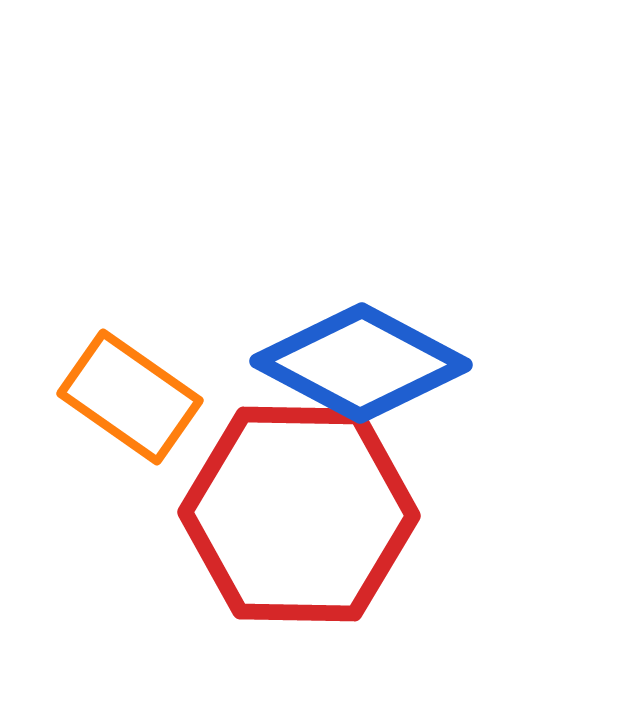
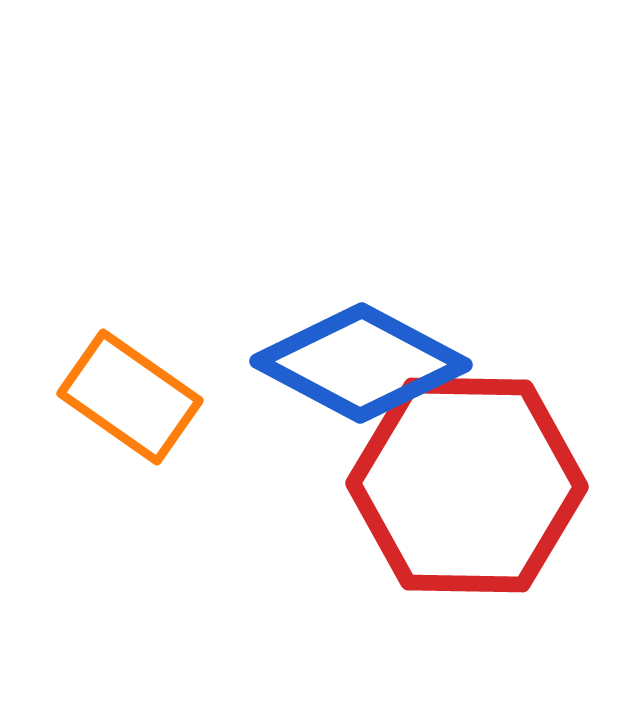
red hexagon: moved 168 px right, 29 px up
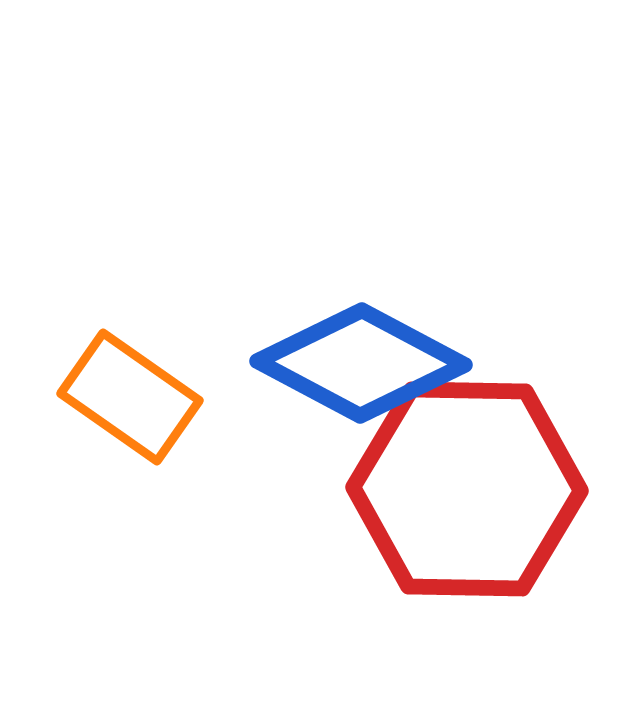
red hexagon: moved 4 px down
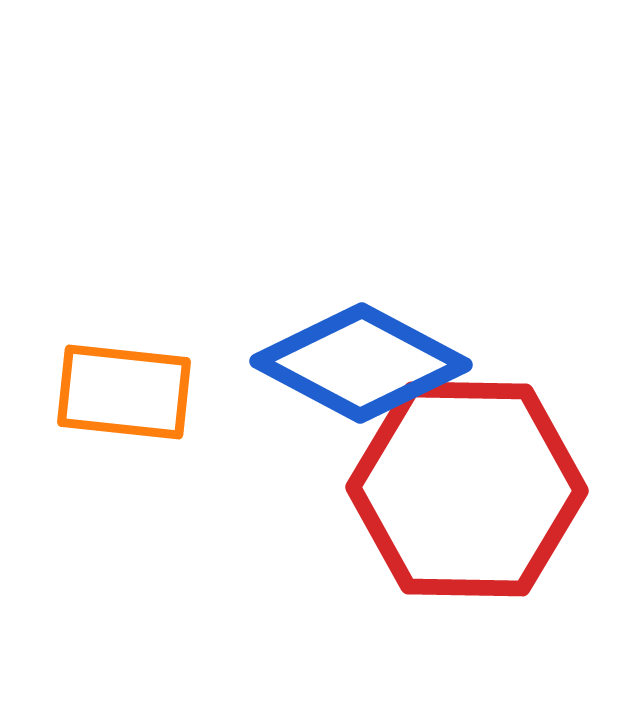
orange rectangle: moved 6 px left, 5 px up; rotated 29 degrees counterclockwise
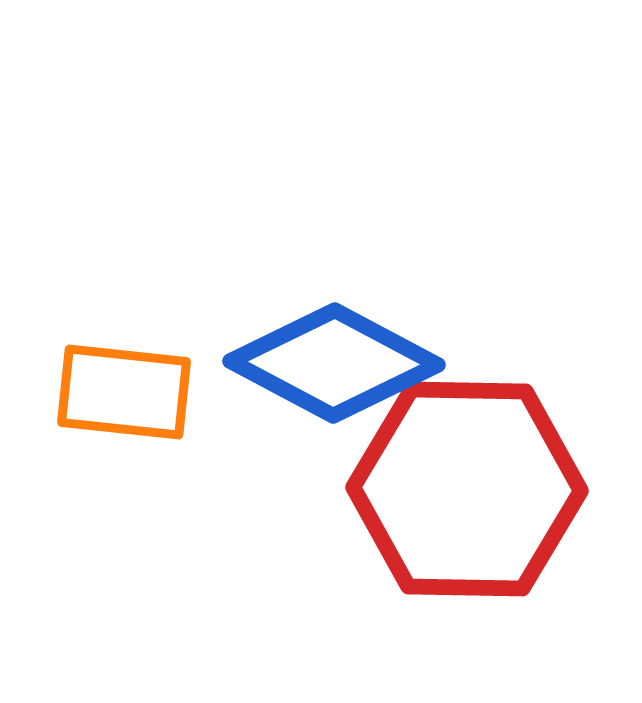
blue diamond: moved 27 px left
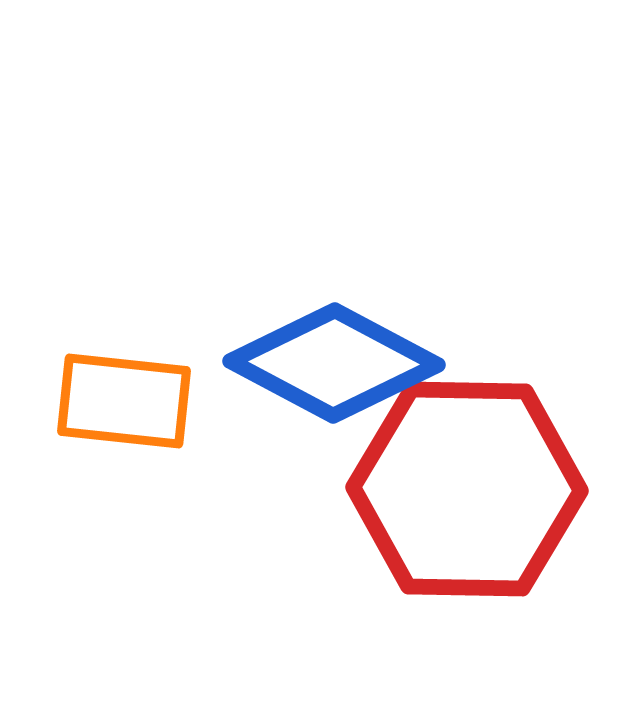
orange rectangle: moved 9 px down
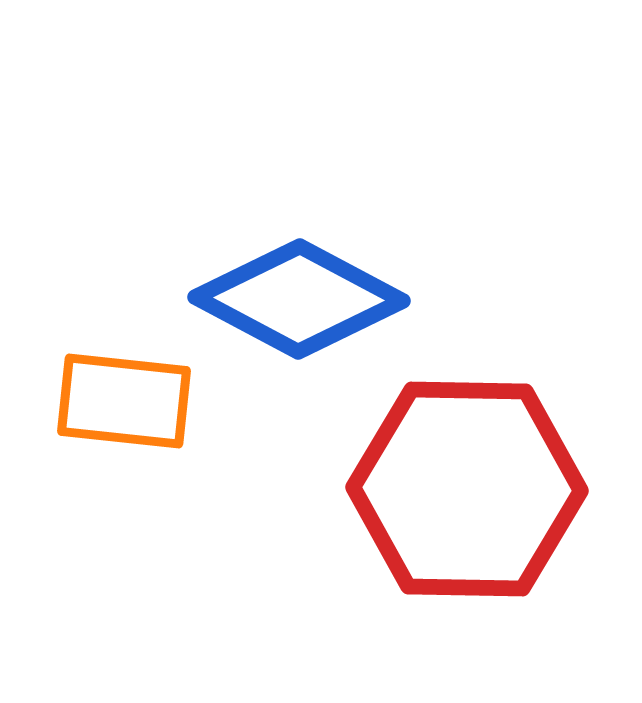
blue diamond: moved 35 px left, 64 px up
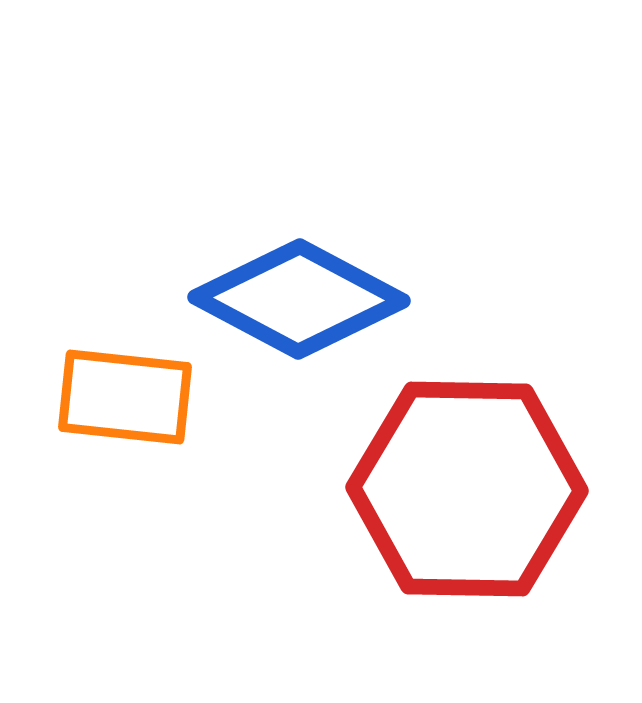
orange rectangle: moved 1 px right, 4 px up
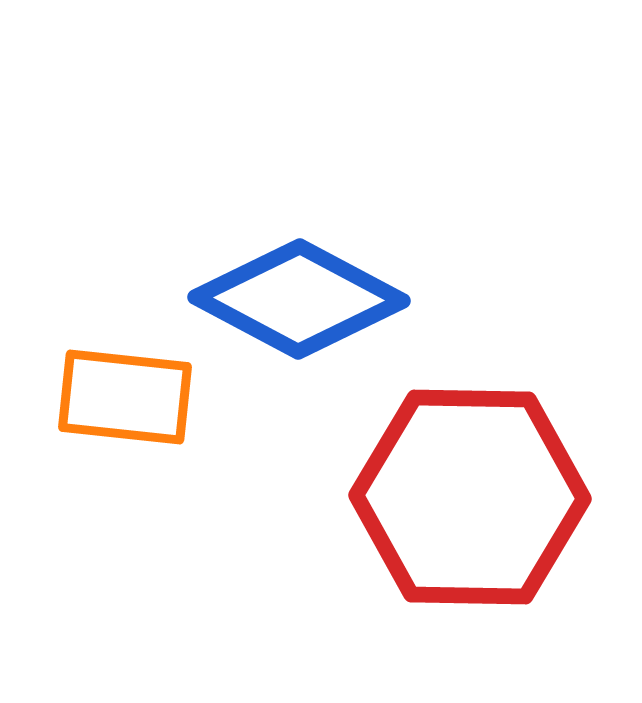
red hexagon: moved 3 px right, 8 px down
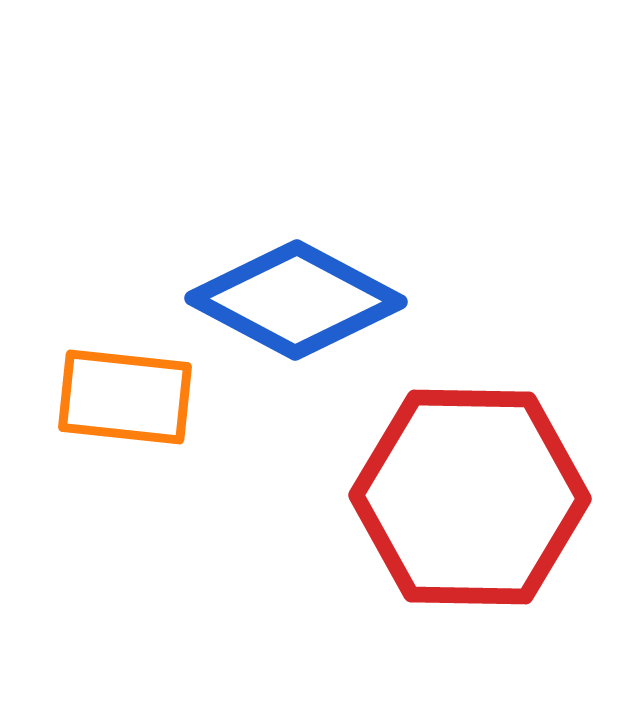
blue diamond: moved 3 px left, 1 px down
